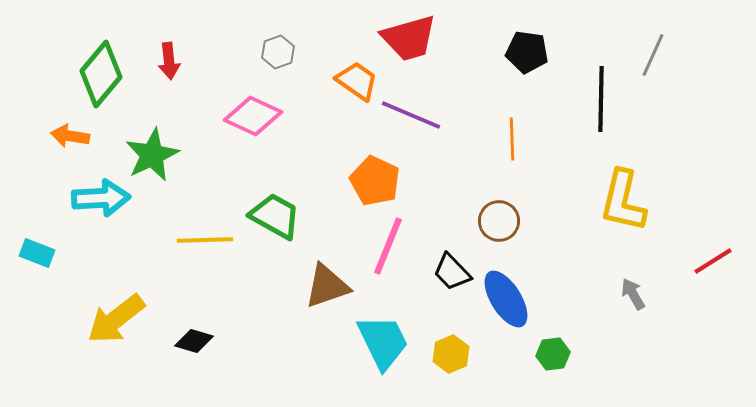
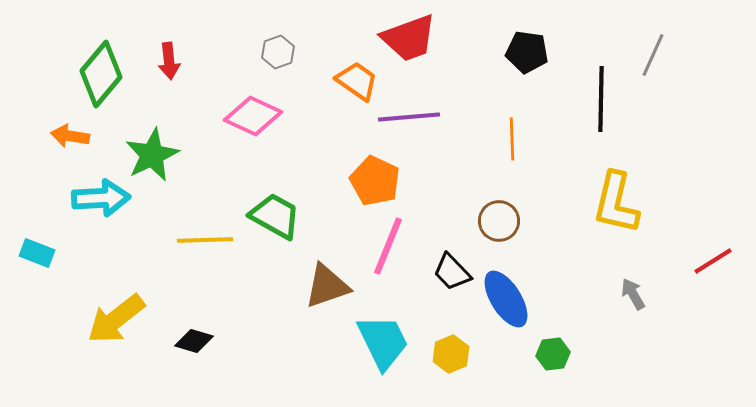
red trapezoid: rotated 4 degrees counterclockwise
purple line: moved 2 px left, 2 px down; rotated 28 degrees counterclockwise
yellow L-shape: moved 7 px left, 2 px down
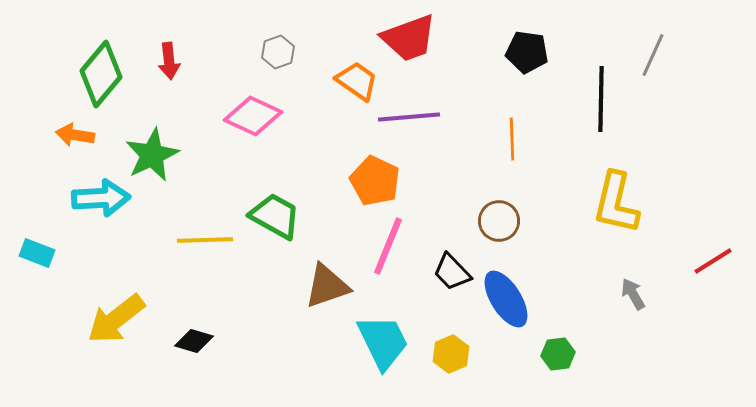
orange arrow: moved 5 px right, 1 px up
green hexagon: moved 5 px right
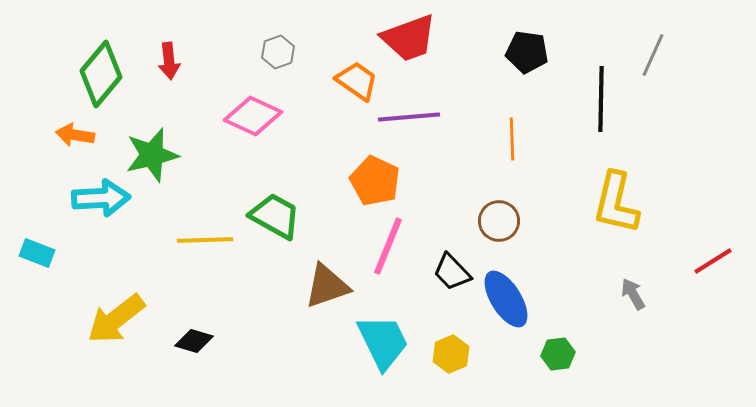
green star: rotated 12 degrees clockwise
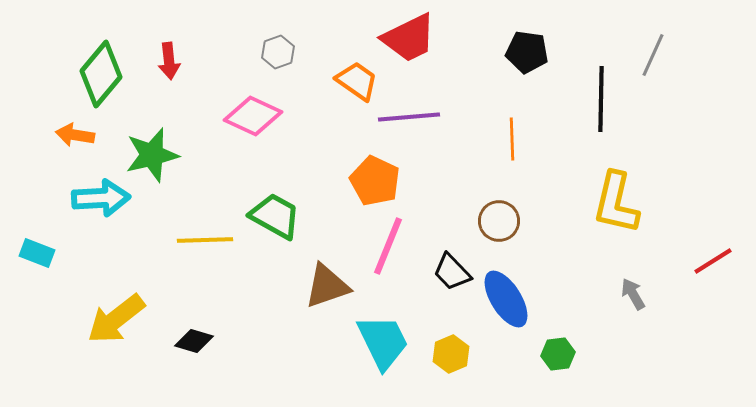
red trapezoid: rotated 6 degrees counterclockwise
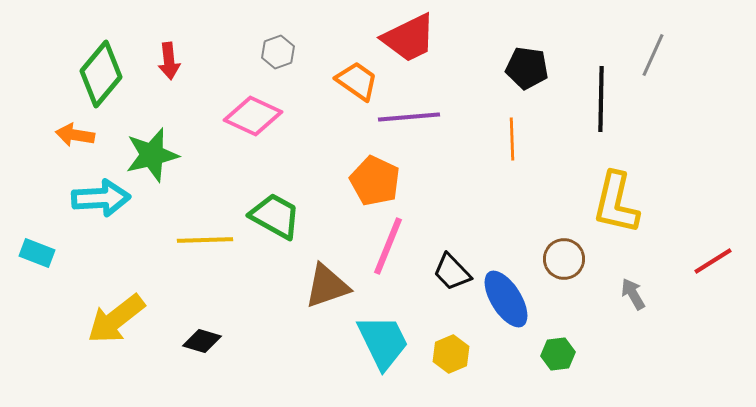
black pentagon: moved 16 px down
brown circle: moved 65 px right, 38 px down
black diamond: moved 8 px right
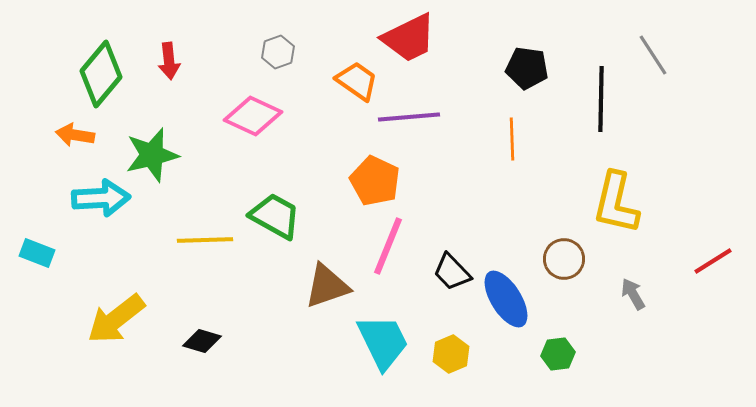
gray line: rotated 57 degrees counterclockwise
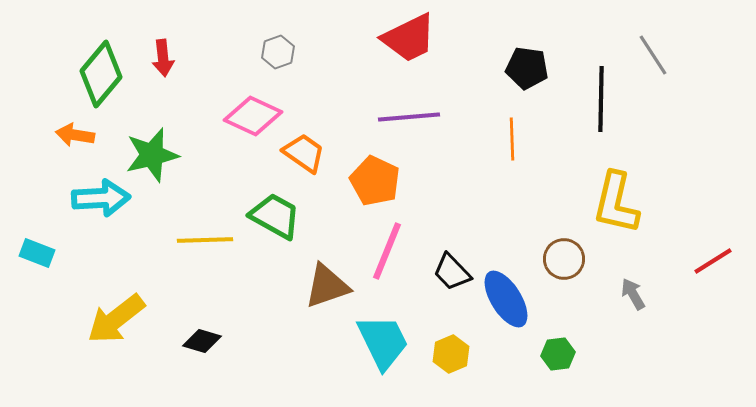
red arrow: moved 6 px left, 3 px up
orange trapezoid: moved 53 px left, 72 px down
pink line: moved 1 px left, 5 px down
